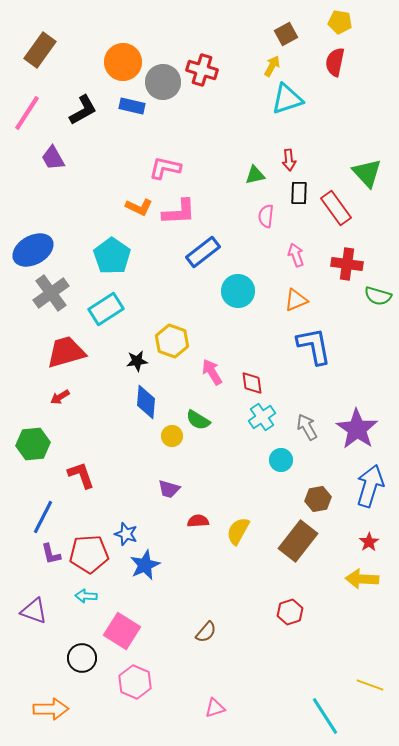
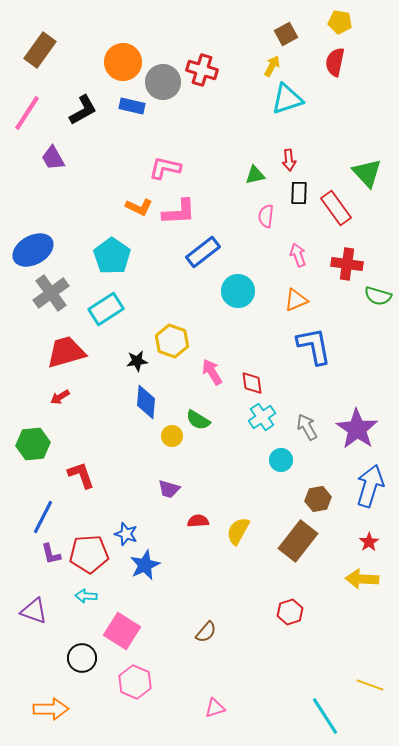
pink arrow at (296, 255): moved 2 px right
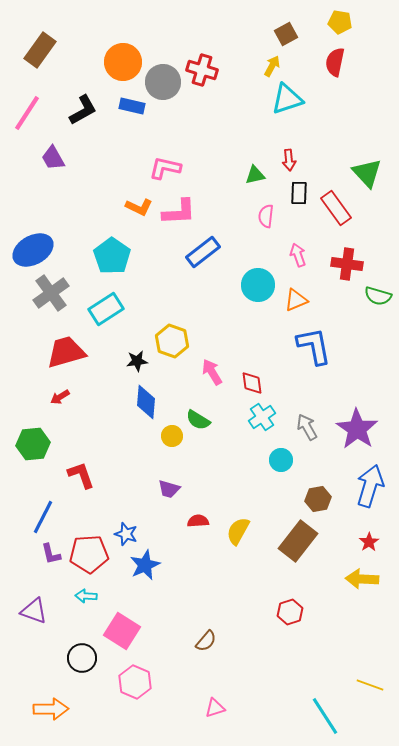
cyan circle at (238, 291): moved 20 px right, 6 px up
brown semicircle at (206, 632): moved 9 px down
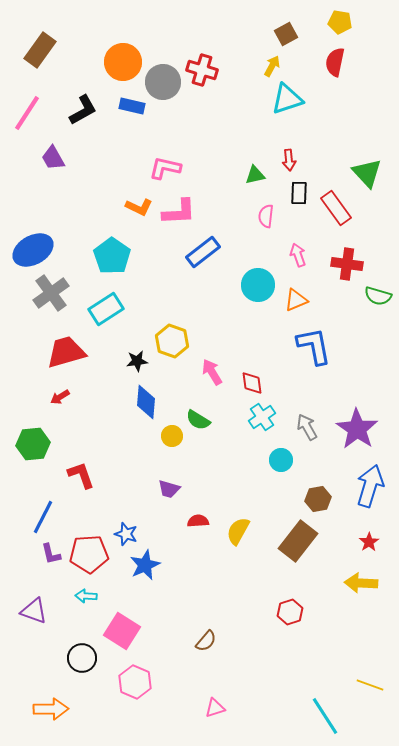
yellow arrow at (362, 579): moved 1 px left, 4 px down
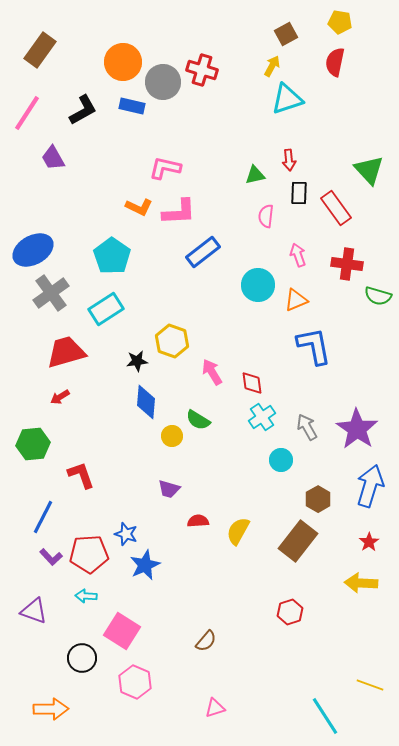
green triangle at (367, 173): moved 2 px right, 3 px up
brown hexagon at (318, 499): rotated 20 degrees counterclockwise
purple L-shape at (51, 554): moved 3 px down; rotated 30 degrees counterclockwise
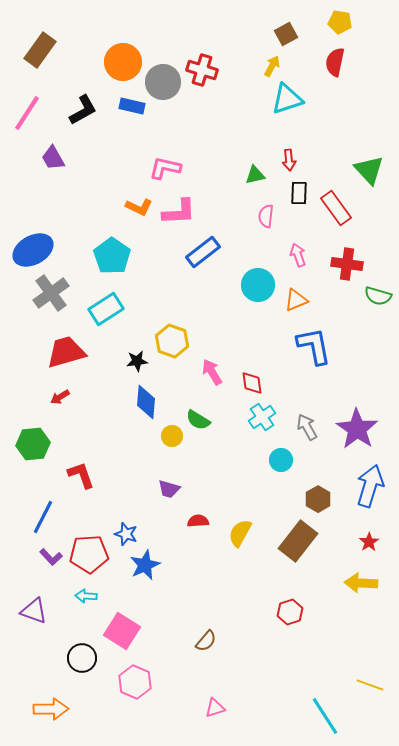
yellow semicircle at (238, 531): moved 2 px right, 2 px down
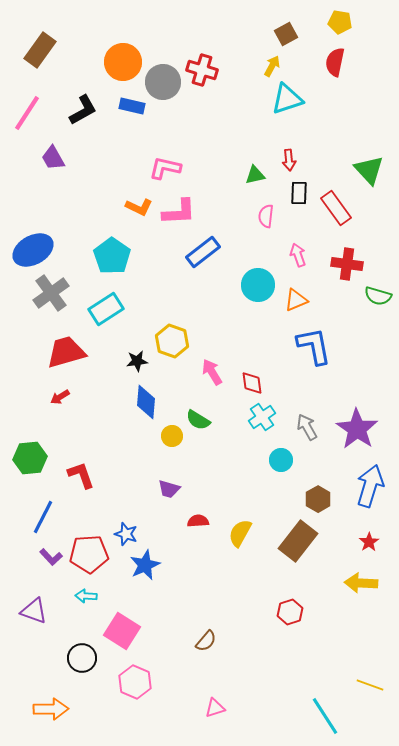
green hexagon at (33, 444): moved 3 px left, 14 px down
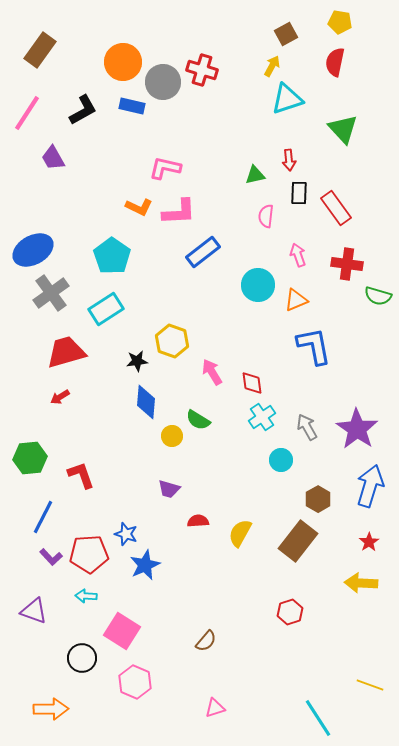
green triangle at (369, 170): moved 26 px left, 41 px up
cyan line at (325, 716): moved 7 px left, 2 px down
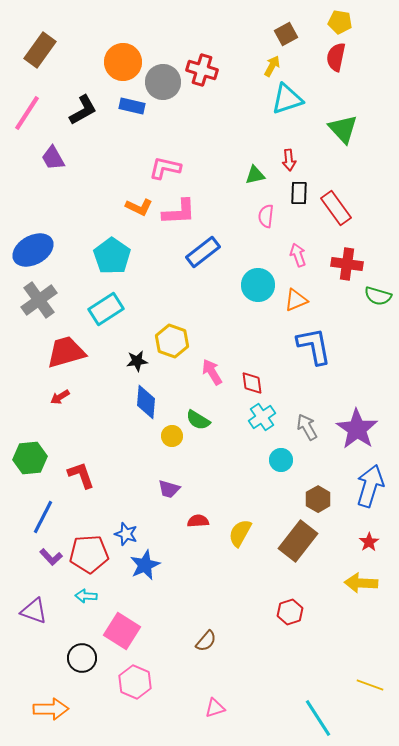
red semicircle at (335, 62): moved 1 px right, 5 px up
gray cross at (51, 293): moved 12 px left, 7 px down
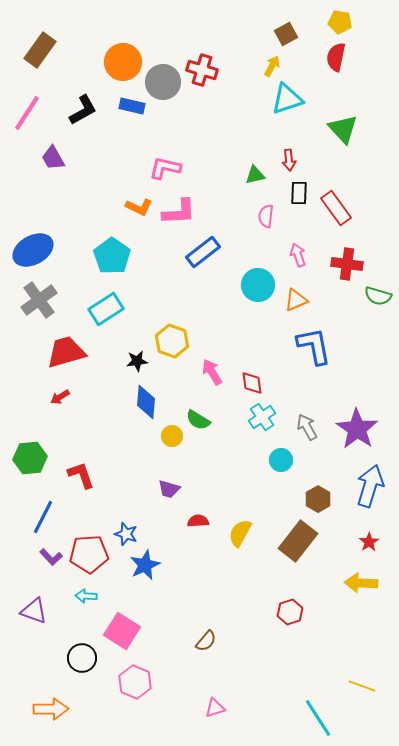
yellow line at (370, 685): moved 8 px left, 1 px down
